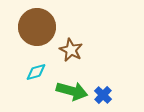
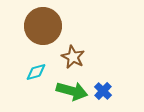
brown circle: moved 6 px right, 1 px up
brown star: moved 2 px right, 7 px down
blue cross: moved 4 px up
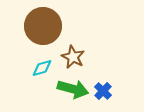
cyan diamond: moved 6 px right, 4 px up
green arrow: moved 1 px right, 2 px up
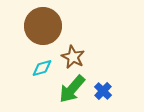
green arrow: moved 1 px left; rotated 116 degrees clockwise
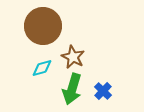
green arrow: rotated 24 degrees counterclockwise
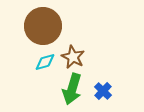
cyan diamond: moved 3 px right, 6 px up
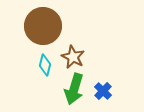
cyan diamond: moved 3 px down; rotated 60 degrees counterclockwise
green arrow: moved 2 px right
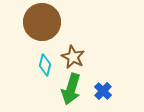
brown circle: moved 1 px left, 4 px up
green arrow: moved 3 px left
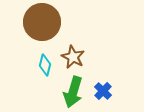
green arrow: moved 2 px right, 3 px down
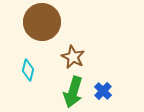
cyan diamond: moved 17 px left, 5 px down
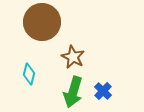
cyan diamond: moved 1 px right, 4 px down
